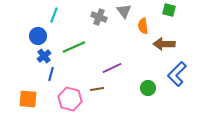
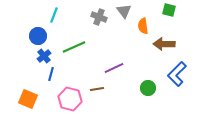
purple line: moved 2 px right
orange square: rotated 18 degrees clockwise
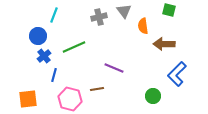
gray cross: rotated 35 degrees counterclockwise
purple line: rotated 48 degrees clockwise
blue line: moved 3 px right, 1 px down
green circle: moved 5 px right, 8 px down
orange square: rotated 30 degrees counterclockwise
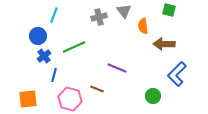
purple line: moved 3 px right
brown line: rotated 32 degrees clockwise
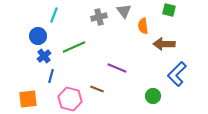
blue line: moved 3 px left, 1 px down
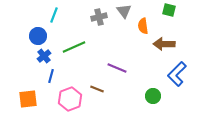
pink hexagon: rotated 25 degrees clockwise
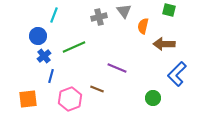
orange semicircle: rotated 21 degrees clockwise
green circle: moved 2 px down
